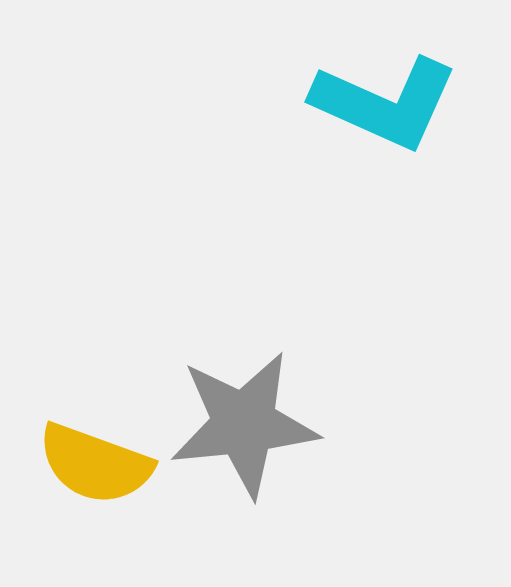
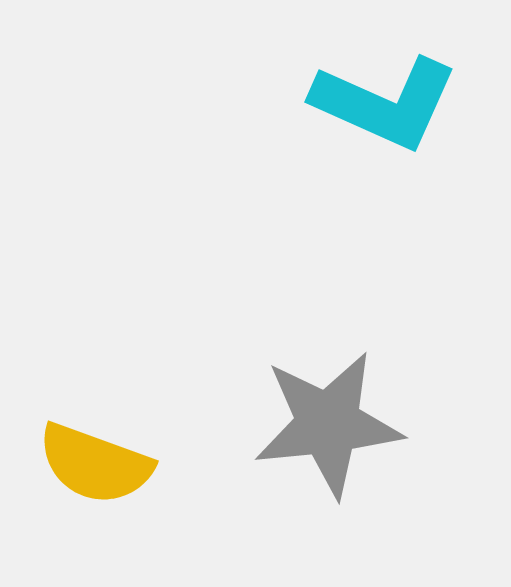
gray star: moved 84 px right
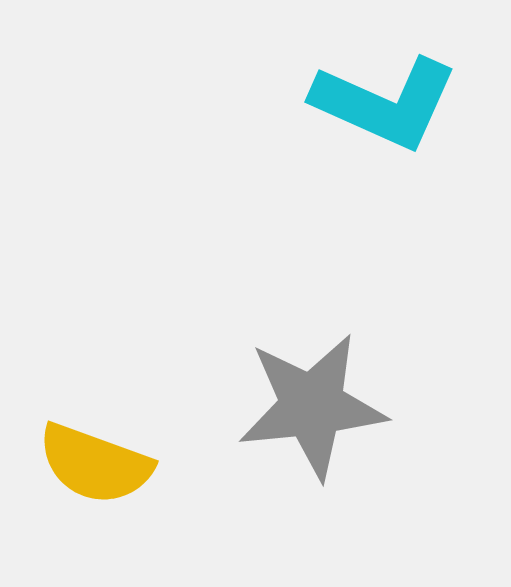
gray star: moved 16 px left, 18 px up
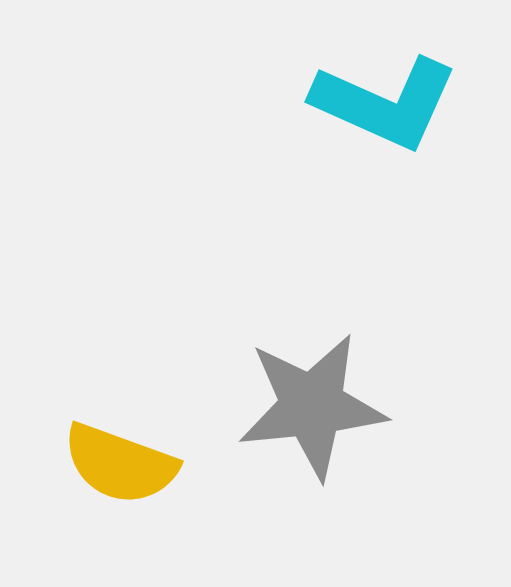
yellow semicircle: moved 25 px right
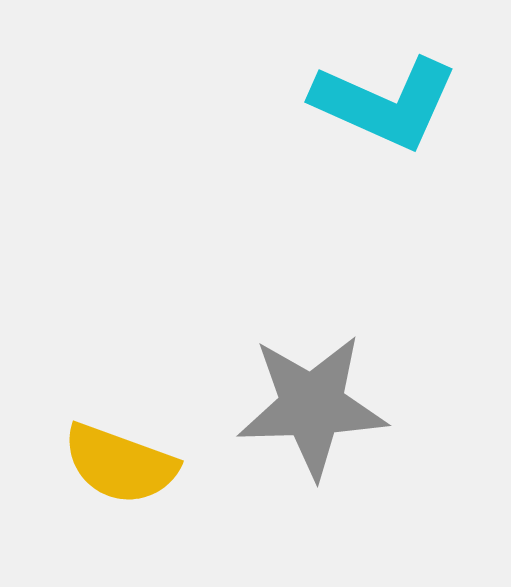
gray star: rotated 4 degrees clockwise
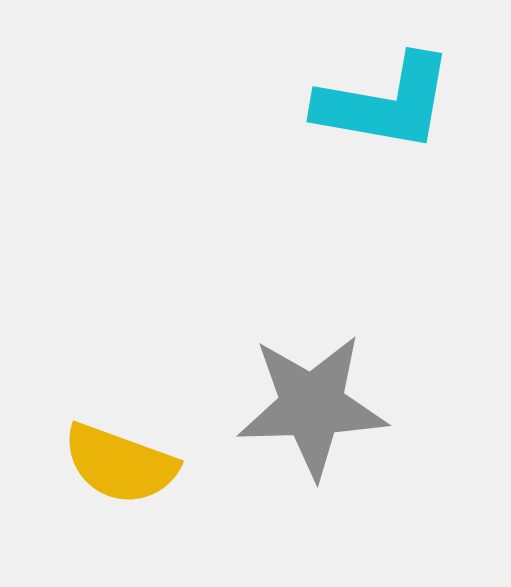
cyan L-shape: rotated 14 degrees counterclockwise
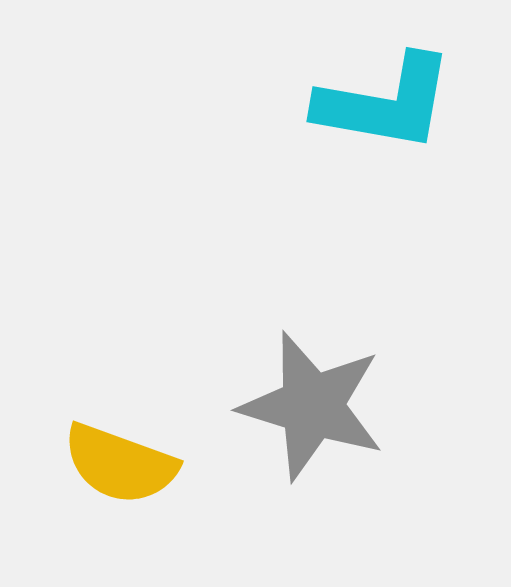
gray star: rotated 19 degrees clockwise
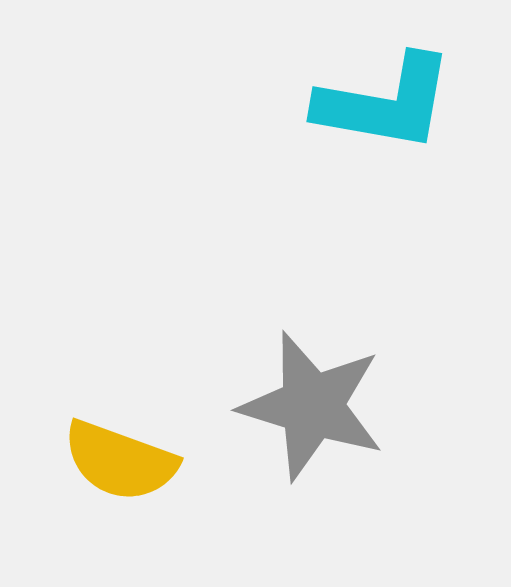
yellow semicircle: moved 3 px up
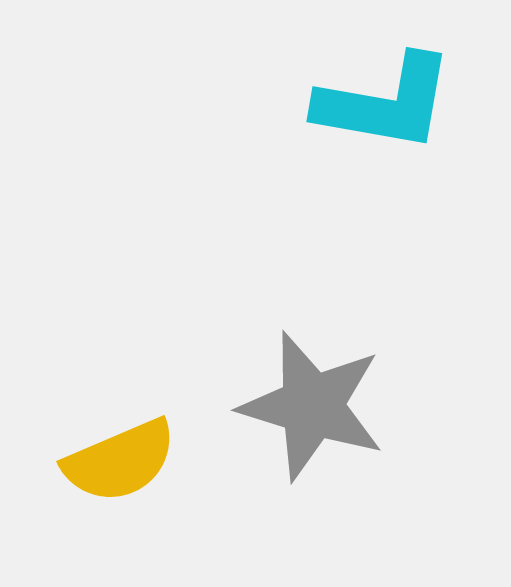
yellow semicircle: rotated 43 degrees counterclockwise
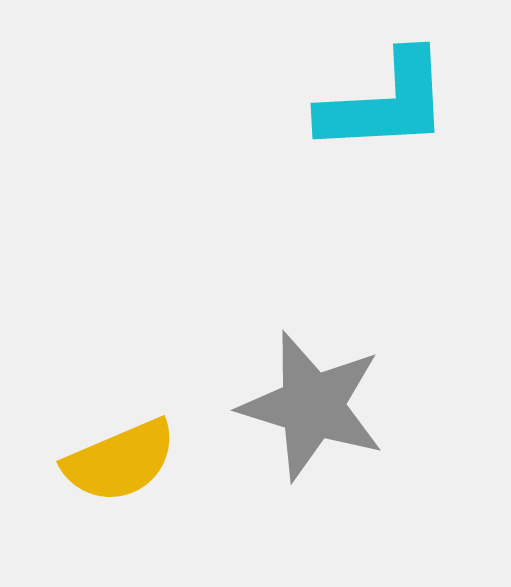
cyan L-shape: rotated 13 degrees counterclockwise
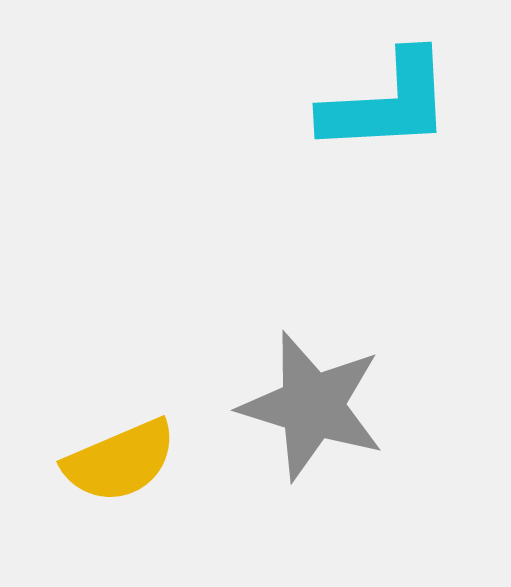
cyan L-shape: moved 2 px right
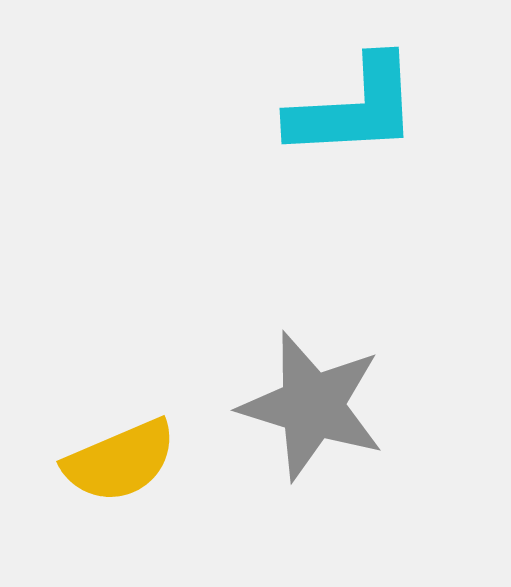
cyan L-shape: moved 33 px left, 5 px down
